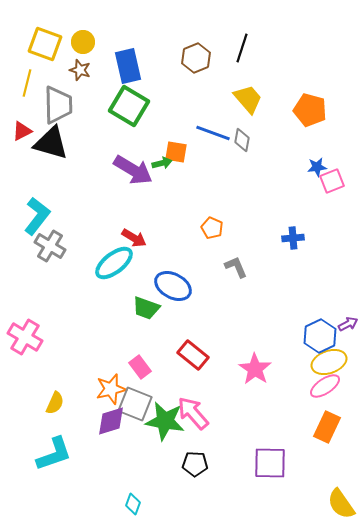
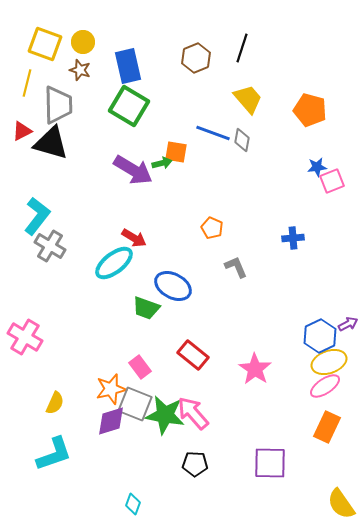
green star at (165, 421): moved 6 px up
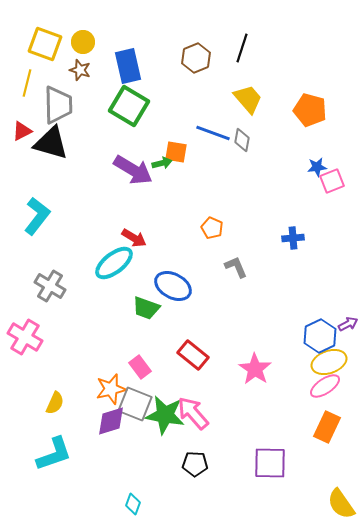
gray cross at (50, 246): moved 40 px down
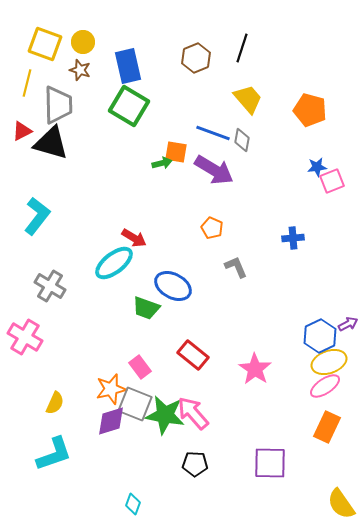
purple arrow at (133, 170): moved 81 px right
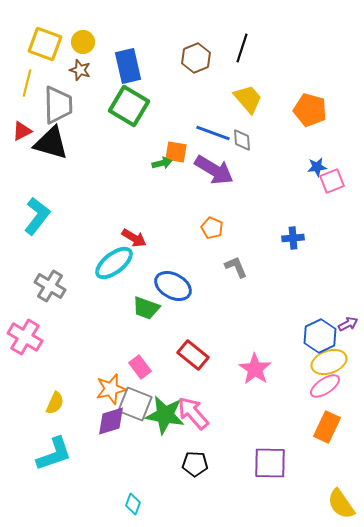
gray diamond at (242, 140): rotated 15 degrees counterclockwise
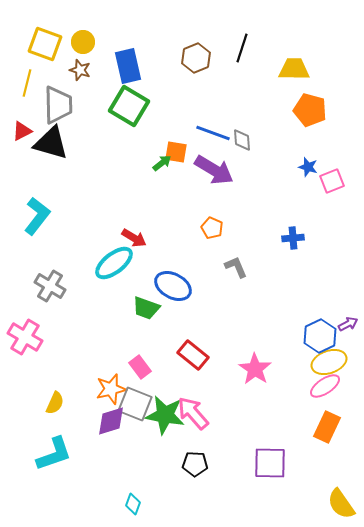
yellow trapezoid at (248, 99): moved 46 px right, 30 px up; rotated 48 degrees counterclockwise
green arrow at (162, 163): rotated 24 degrees counterclockwise
blue star at (317, 167): moved 9 px left; rotated 24 degrees clockwise
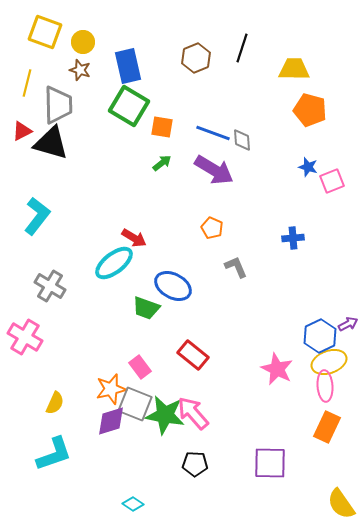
yellow square at (45, 44): moved 12 px up
orange square at (176, 152): moved 14 px left, 25 px up
pink star at (255, 369): moved 22 px right; rotated 8 degrees counterclockwise
pink ellipse at (325, 386): rotated 60 degrees counterclockwise
cyan diamond at (133, 504): rotated 75 degrees counterclockwise
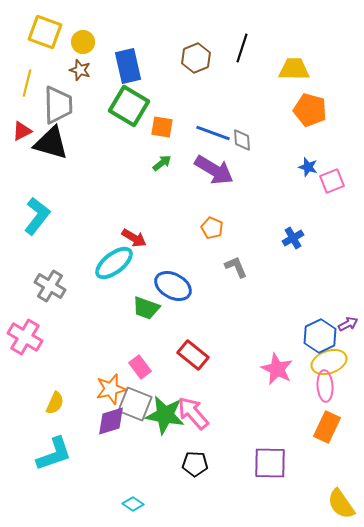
blue cross at (293, 238): rotated 25 degrees counterclockwise
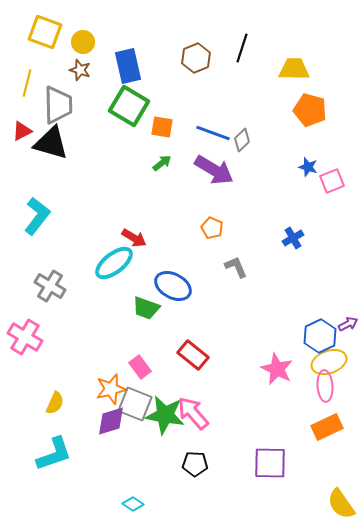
gray diamond at (242, 140): rotated 50 degrees clockwise
orange rectangle at (327, 427): rotated 40 degrees clockwise
